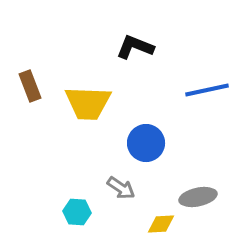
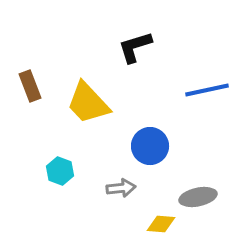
black L-shape: rotated 39 degrees counterclockwise
yellow trapezoid: rotated 45 degrees clockwise
blue circle: moved 4 px right, 3 px down
gray arrow: rotated 40 degrees counterclockwise
cyan hexagon: moved 17 px left, 41 px up; rotated 16 degrees clockwise
yellow diamond: rotated 8 degrees clockwise
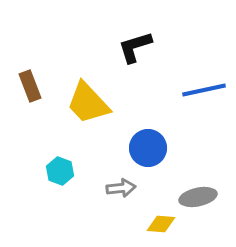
blue line: moved 3 px left
blue circle: moved 2 px left, 2 px down
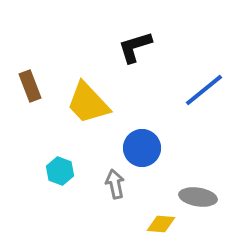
blue line: rotated 27 degrees counterclockwise
blue circle: moved 6 px left
gray arrow: moved 6 px left, 4 px up; rotated 96 degrees counterclockwise
gray ellipse: rotated 21 degrees clockwise
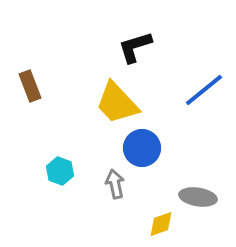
yellow trapezoid: moved 29 px right
yellow diamond: rotated 24 degrees counterclockwise
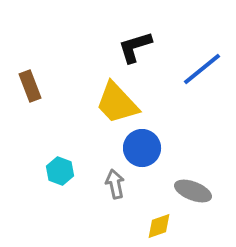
blue line: moved 2 px left, 21 px up
gray ellipse: moved 5 px left, 6 px up; rotated 12 degrees clockwise
yellow diamond: moved 2 px left, 2 px down
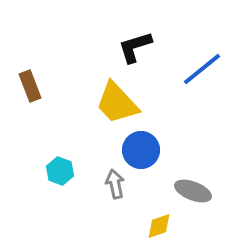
blue circle: moved 1 px left, 2 px down
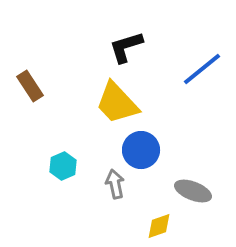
black L-shape: moved 9 px left
brown rectangle: rotated 12 degrees counterclockwise
cyan hexagon: moved 3 px right, 5 px up; rotated 16 degrees clockwise
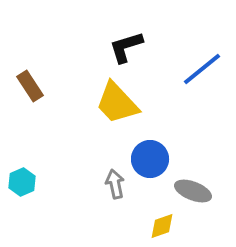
blue circle: moved 9 px right, 9 px down
cyan hexagon: moved 41 px left, 16 px down
yellow diamond: moved 3 px right
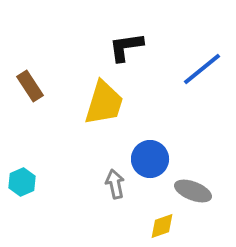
black L-shape: rotated 9 degrees clockwise
yellow trapezoid: moved 13 px left; rotated 120 degrees counterclockwise
